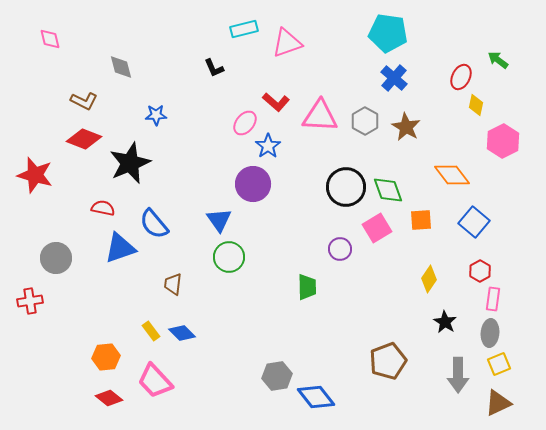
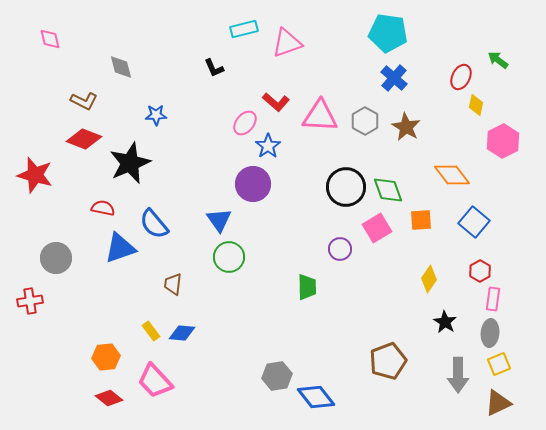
blue diamond at (182, 333): rotated 40 degrees counterclockwise
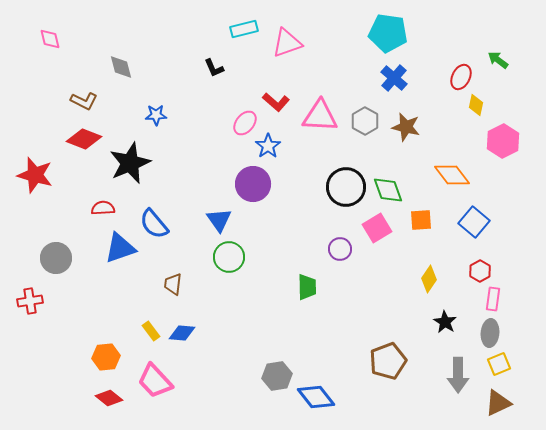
brown star at (406, 127): rotated 16 degrees counterclockwise
red semicircle at (103, 208): rotated 15 degrees counterclockwise
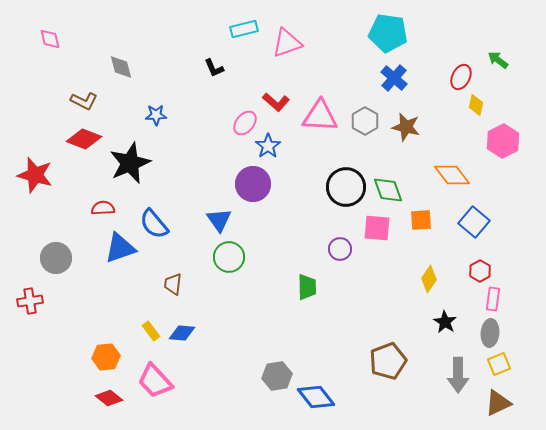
pink square at (377, 228): rotated 36 degrees clockwise
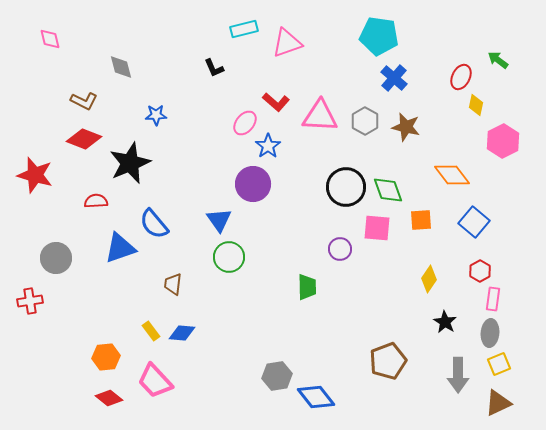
cyan pentagon at (388, 33): moved 9 px left, 3 px down
red semicircle at (103, 208): moved 7 px left, 7 px up
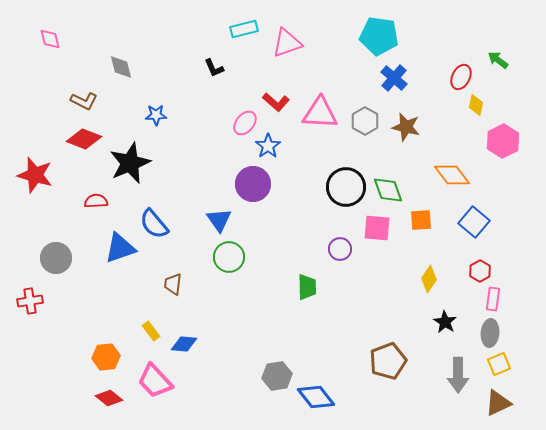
pink triangle at (320, 116): moved 3 px up
blue diamond at (182, 333): moved 2 px right, 11 px down
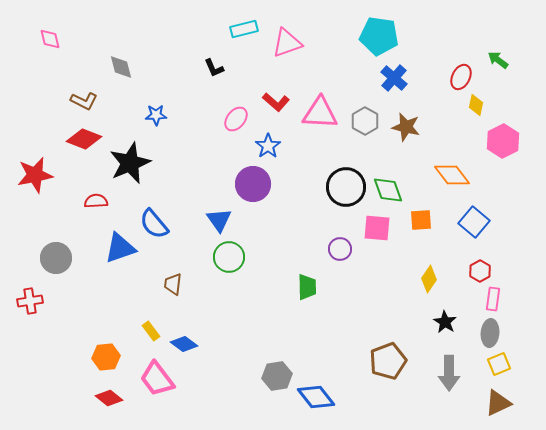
pink ellipse at (245, 123): moved 9 px left, 4 px up
red star at (35, 175): rotated 27 degrees counterclockwise
blue diamond at (184, 344): rotated 32 degrees clockwise
gray arrow at (458, 375): moved 9 px left, 2 px up
pink trapezoid at (155, 381): moved 2 px right, 2 px up; rotated 6 degrees clockwise
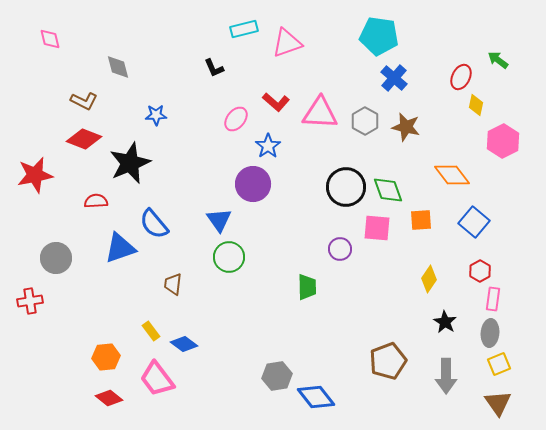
gray diamond at (121, 67): moved 3 px left
gray arrow at (449, 373): moved 3 px left, 3 px down
brown triangle at (498, 403): rotated 40 degrees counterclockwise
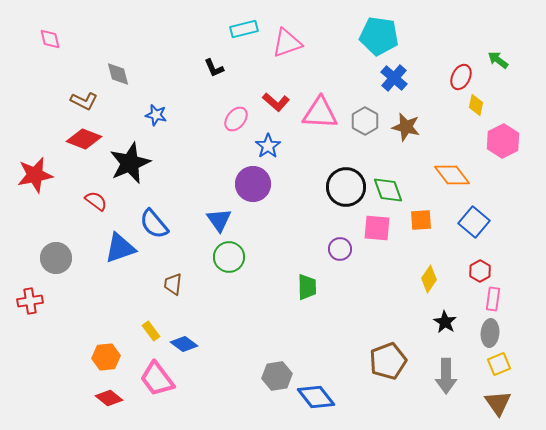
gray diamond at (118, 67): moved 7 px down
blue star at (156, 115): rotated 15 degrees clockwise
red semicircle at (96, 201): rotated 40 degrees clockwise
